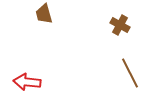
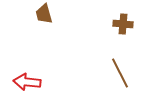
brown cross: moved 3 px right, 1 px up; rotated 24 degrees counterclockwise
brown line: moved 10 px left
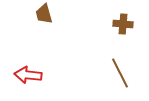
red arrow: moved 1 px right, 7 px up
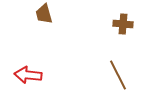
brown line: moved 2 px left, 2 px down
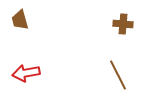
brown trapezoid: moved 24 px left, 6 px down
red arrow: moved 2 px left, 2 px up; rotated 16 degrees counterclockwise
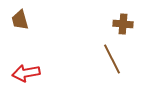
brown line: moved 6 px left, 16 px up
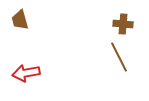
brown line: moved 7 px right, 2 px up
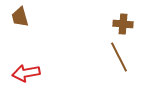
brown trapezoid: moved 3 px up
